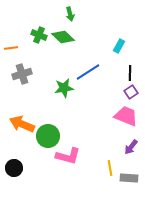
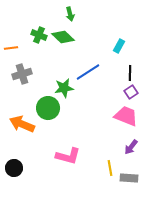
green circle: moved 28 px up
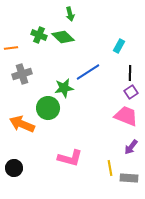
pink L-shape: moved 2 px right, 2 px down
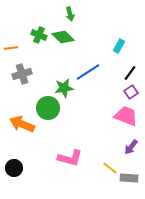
black line: rotated 35 degrees clockwise
yellow line: rotated 42 degrees counterclockwise
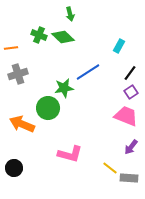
gray cross: moved 4 px left
pink L-shape: moved 4 px up
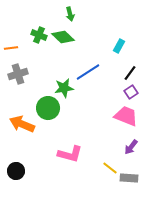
black circle: moved 2 px right, 3 px down
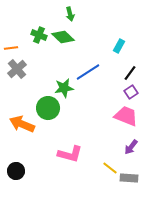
gray cross: moved 1 px left, 5 px up; rotated 24 degrees counterclockwise
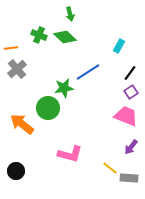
green diamond: moved 2 px right
orange arrow: rotated 15 degrees clockwise
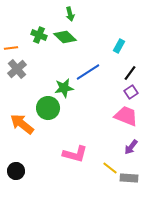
pink L-shape: moved 5 px right
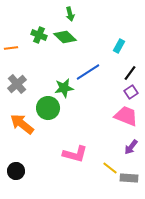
gray cross: moved 15 px down
